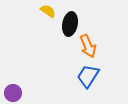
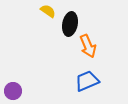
blue trapezoid: moved 1 px left, 5 px down; rotated 35 degrees clockwise
purple circle: moved 2 px up
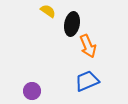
black ellipse: moved 2 px right
purple circle: moved 19 px right
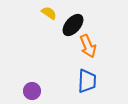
yellow semicircle: moved 1 px right, 2 px down
black ellipse: moved 1 px right, 1 px down; rotated 30 degrees clockwise
blue trapezoid: rotated 115 degrees clockwise
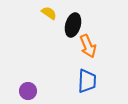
black ellipse: rotated 25 degrees counterclockwise
purple circle: moved 4 px left
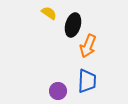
orange arrow: rotated 45 degrees clockwise
purple circle: moved 30 px right
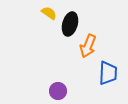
black ellipse: moved 3 px left, 1 px up
blue trapezoid: moved 21 px right, 8 px up
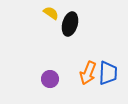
yellow semicircle: moved 2 px right
orange arrow: moved 27 px down
purple circle: moved 8 px left, 12 px up
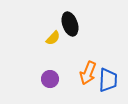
yellow semicircle: moved 2 px right, 25 px down; rotated 98 degrees clockwise
black ellipse: rotated 35 degrees counterclockwise
blue trapezoid: moved 7 px down
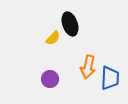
orange arrow: moved 6 px up; rotated 10 degrees counterclockwise
blue trapezoid: moved 2 px right, 2 px up
